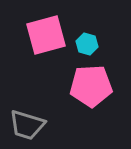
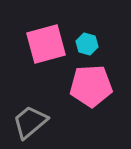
pink square: moved 9 px down
gray trapezoid: moved 3 px right, 3 px up; rotated 123 degrees clockwise
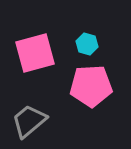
pink square: moved 11 px left, 9 px down
gray trapezoid: moved 1 px left, 1 px up
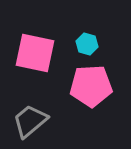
pink square: rotated 27 degrees clockwise
gray trapezoid: moved 1 px right
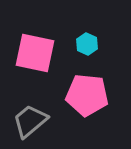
cyan hexagon: rotated 10 degrees clockwise
pink pentagon: moved 4 px left, 9 px down; rotated 9 degrees clockwise
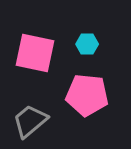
cyan hexagon: rotated 25 degrees counterclockwise
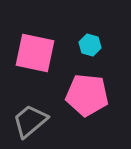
cyan hexagon: moved 3 px right, 1 px down; rotated 15 degrees clockwise
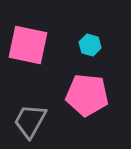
pink square: moved 7 px left, 8 px up
gray trapezoid: rotated 21 degrees counterclockwise
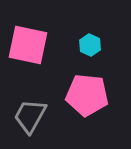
cyan hexagon: rotated 10 degrees clockwise
gray trapezoid: moved 5 px up
